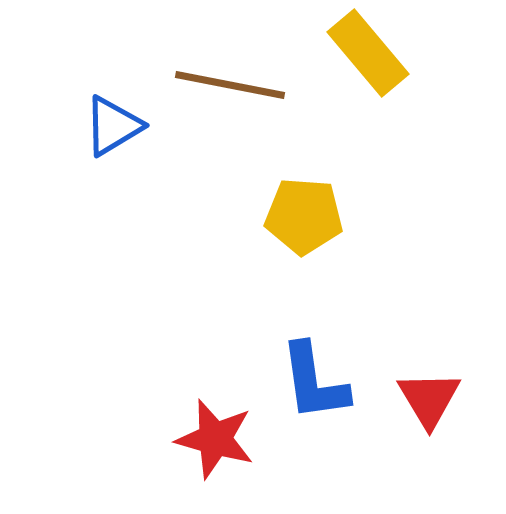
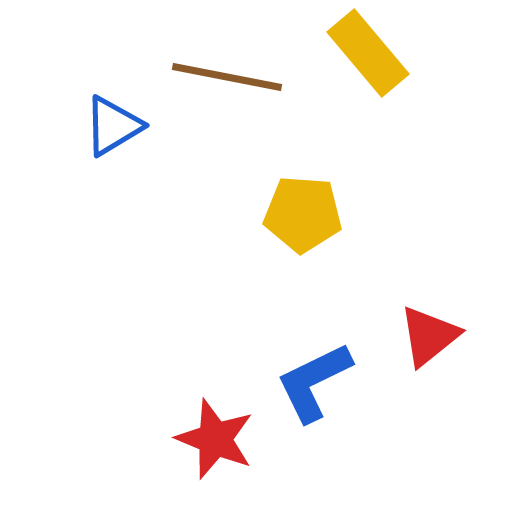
brown line: moved 3 px left, 8 px up
yellow pentagon: moved 1 px left, 2 px up
blue L-shape: rotated 72 degrees clockwise
red triangle: moved 63 px up; rotated 22 degrees clockwise
red star: rotated 6 degrees clockwise
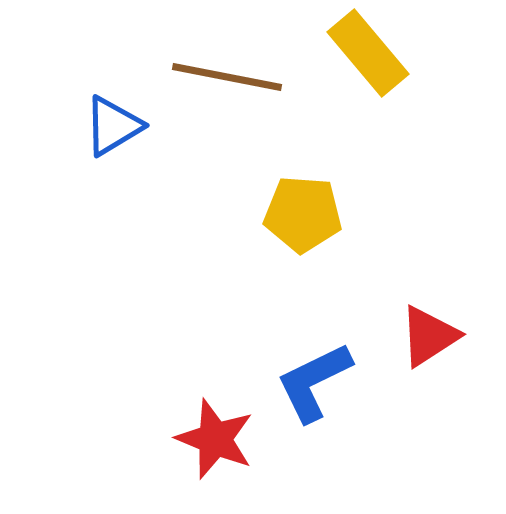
red triangle: rotated 6 degrees clockwise
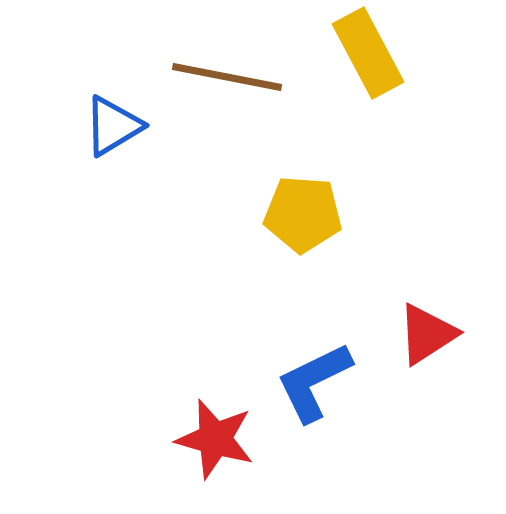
yellow rectangle: rotated 12 degrees clockwise
red triangle: moved 2 px left, 2 px up
red star: rotated 6 degrees counterclockwise
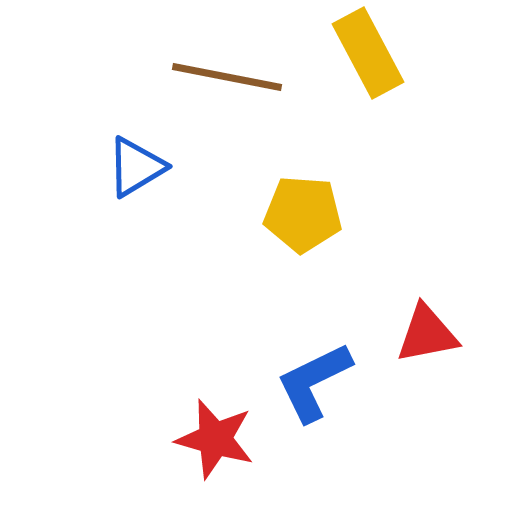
blue triangle: moved 23 px right, 41 px down
red triangle: rotated 22 degrees clockwise
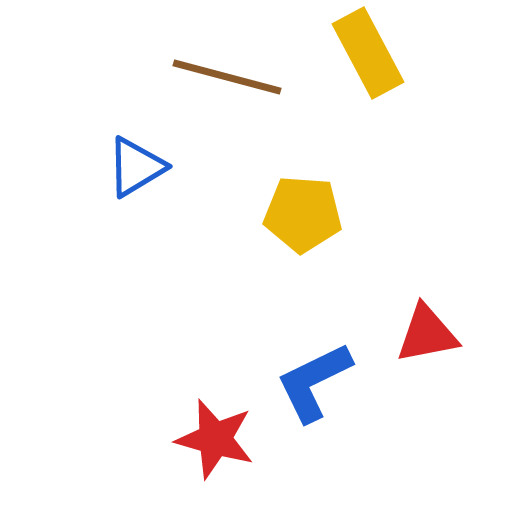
brown line: rotated 4 degrees clockwise
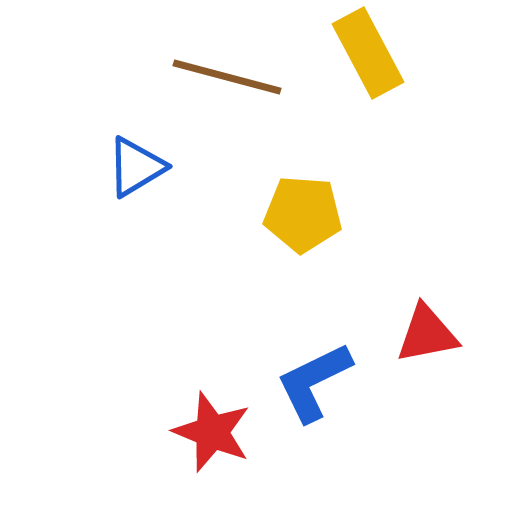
red star: moved 3 px left, 7 px up; rotated 6 degrees clockwise
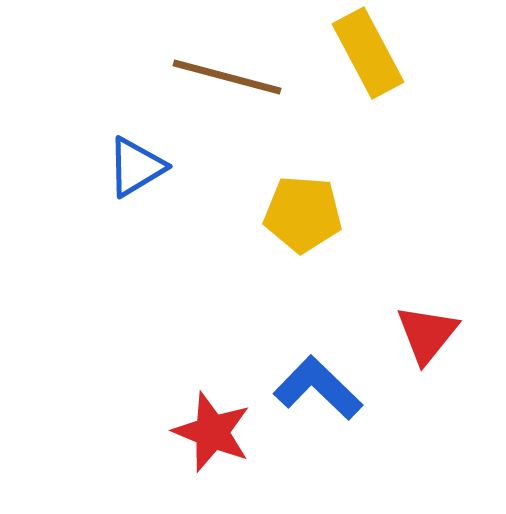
red triangle: rotated 40 degrees counterclockwise
blue L-shape: moved 4 px right, 6 px down; rotated 70 degrees clockwise
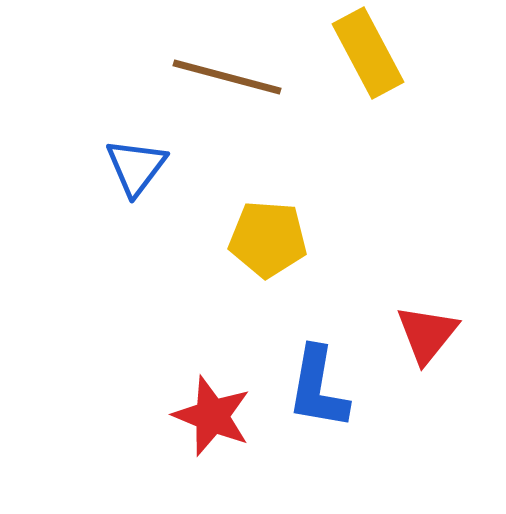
blue triangle: rotated 22 degrees counterclockwise
yellow pentagon: moved 35 px left, 25 px down
blue L-shape: rotated 124 degrees counterclockwise
red star: moved 16 px up
